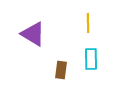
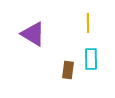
brown rectangle: moved 7 px right
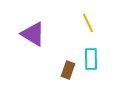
yellow line: rotated 24 degrees counterclockwise
brown rectangle: rotated 12 degrees clockwise
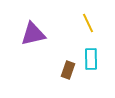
purple triangle: rotated 44 degrees counterclockwise
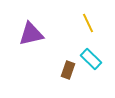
purple triangle: moved 2 px left
cyan rectangle: rotated 45 degrees counterclockwise
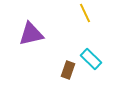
yellow line: moved 3 px left, 10 px up
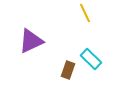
purple triangle: moved 7 px down; rotated 12 degrees counterclockwise
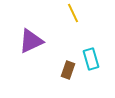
yellow line: moved 12 px left
cyan rectangle: rotated 30 degrees clockwise
